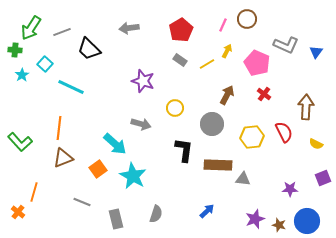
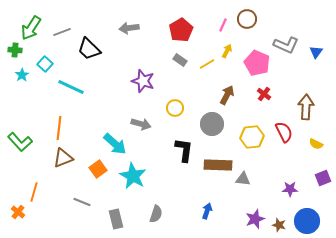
blue arrow at (207, 211): rotated 28 degrees counterclockwise
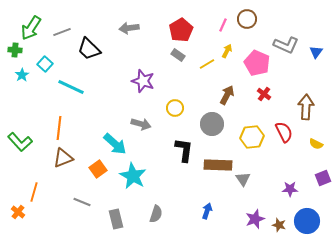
gray rectangle at (180, 60): moved 2 px left, 5 px up
gray triangle at (243, 179): rotated 49 degrees clockwise
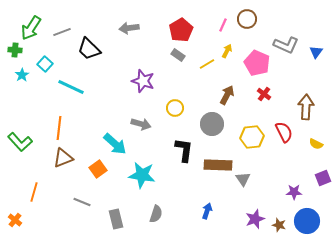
cyan star at (133, 176): moved 9 px right, 1 px up; rotated 20 degrees counterclockwise
purple star at (290, 189): moved 4 px right, 3 px down
orange cross at (18, 212): moved 3 px left, 8 px down
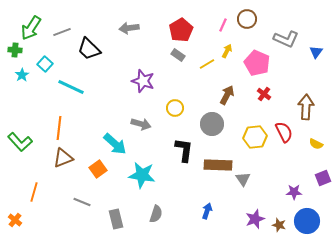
gray L-shape at (286, 45): moved 6 px up
yellow hexagon at (252, 137): moved 3 px right
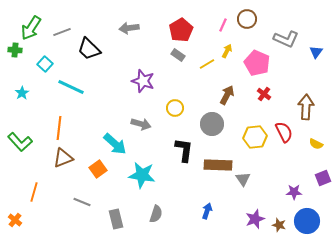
cyan star at (22, 75): moved 18 px down
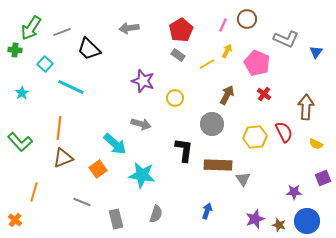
yellow circle at (175, 108): moved 10 px up
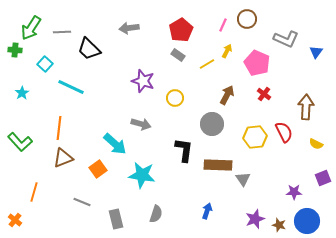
gray line at (62, 32): rotated 18 degrees clockwise
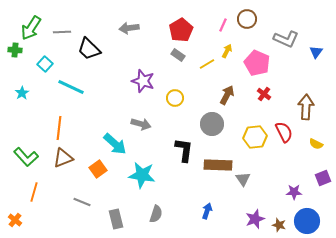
green L-shape at (20, 142): moved 6 px right, 15 px down
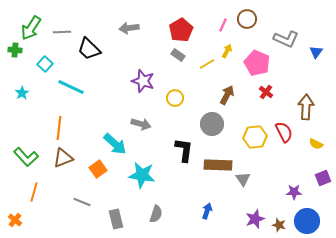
red cross at (264, 94): moved 2 px right, 2 px up
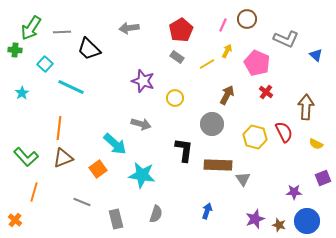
blue triangle at (316, 52): moved 3 px down; rotated 24 degrees counterclockwise
gray rectangle at (178, 55): moved 1 px left, 2 px down
yellow hexagon at (255, 137): rotated 20 degrees clockwise
